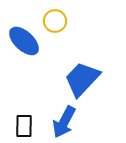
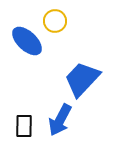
blue ellipse: moved 3 px right
blue arrow: moved 4 px left, 2 px up
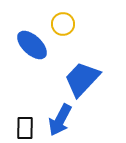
yellow circle: moved 8 px right, 3 px down
blue ellipse: moved 5 px right, 4 px down
black rectangle: moved 1 px right, 2 px down
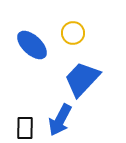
yellow circle: moved 10 px right, 9 px down
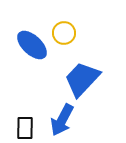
yellow circle: moved 9 px left
blue arrow: moved 2 px right
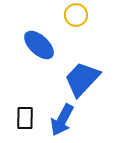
yellow circle: moved 12 px right, 18 px up
blue ellipse: moved 7 px right
black rectangle: moved 10 px up
